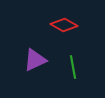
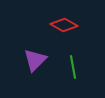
purple triangle: rotated 20 degrees counterclockwise
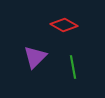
purple triangle: moved 3 px up
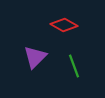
green line: moved 1 px right, 1 px up; rotated 10 degrees counterclockwise
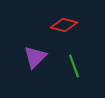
red diamond: rotated 16 degrees counterclockwise
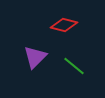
green line: rotated 30 degrees counterclockwise
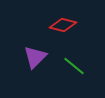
red diamond: moved 1 px left
